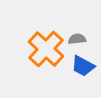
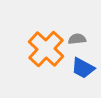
blue trapezoid: moved 2 px down
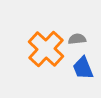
blue trapezoid: rotated 40 degrees clockwise
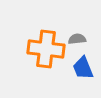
orange cross: rotated 36 degrees counterclockwise
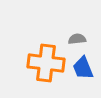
orange cross: moved 14 px down
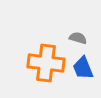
gray semicircle: moved 1 px right, 1 px up; rotated 24 degrees clockwise
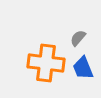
gray semicircle: rotated 66 degrees counterclockwise
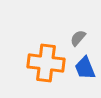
blue trapezoid: moved 2 px right
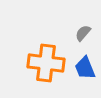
gray semicircle: moved 5 px right, 5 px up
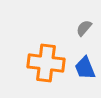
gray semicircle: moved 1 px right, 5 px up
